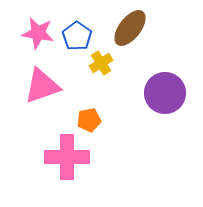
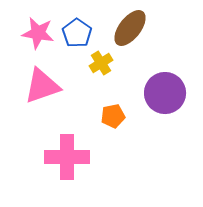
blue pentagon: moved 3 px up
orange pentagon: moved 24 px right, 4 px up
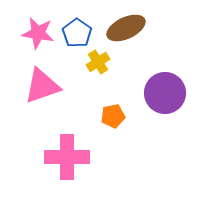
brown ellipse: moved 4 px left; rotated 27 degrees clockwise
yellow cross: moved 3 px left, 1 px up
